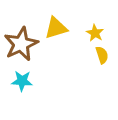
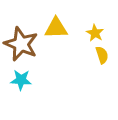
yellow triangle: rotated 15 degrees clockwise
brown star: rotated 24 degrees counterclockwise
cyan star: moved 1 px left, 1 px up
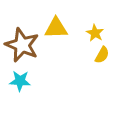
brown star: moved 1 px right, 1 px down
yellow semicircle: rotated 48 degrees clockwise
cyan star: moved 1 px left, 1 px down
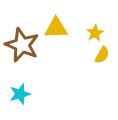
yellow star: rotated 12 degrees clockwise
cyan star: moved 13 px down; rotated 20 degrees counterclockwise
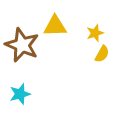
yellow triangle: moved 1 px left, 2 px up
yellow star: rotated 12 degrees clockwise
yellow semicircle: moved 1 px up
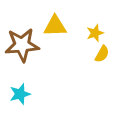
brown star: rotated 28 degrees counterclockwise
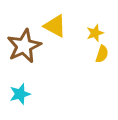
yellow triangle: rotated 30 degrees clockwise
brown star: moved 2 px right, 1 px down; rotated 20 degrees counterclockwise
yellow semicircle: rotated 12 degrees counterclockwise
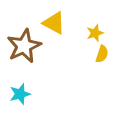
yellow triangle: moved 1 px left, 3 px up
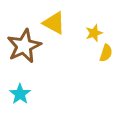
yellow star: moved 1 px left
yellow semicircle: moved 4 px right, 1 px up
cyan star: rotated 20 degrees counterclockwise
